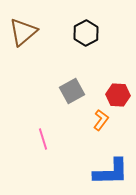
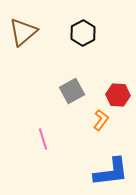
black hexagon: moved 3 px left
blue L-shape: rotated 6 degrees counterclockwise
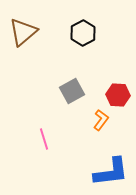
pink line: moved 1 px right
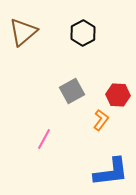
pink line: rotated 45 degrees clockwise
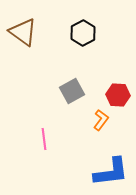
brown triangle: rotated 44 degrees counterclockwise
pink line: rotated 35 degrees counterclockwise
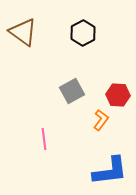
blue L-shape: moved 1 px left, 1 px up
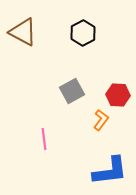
brown triangle: rotated 8 degrees counterclockwise
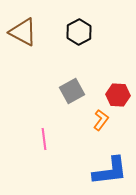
black hexagon: moved 4 px left, 1 px up
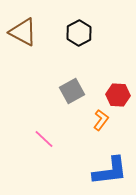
black hexagon: moved 1 px down
pink line: rotated 40 degrees counterclockwise
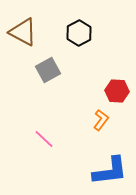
gray square: moved 24 px left, 21 px up
red hexagon: moved 1 px left, 4 px up
